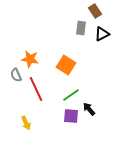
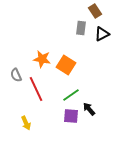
orange star: moved 12 px right
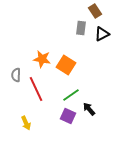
gray semicircle: rotated 24 degrees clockwise
purple square: moved 3 px left; rotated 21 degrees clockwise
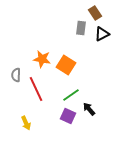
brown rectangle: moved 2 px down
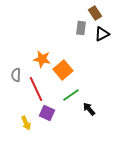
orange square: moved 3 px left, 5 px down; rotated 18 degrees clockwise
purple square: moved 21 px left, 3 px up
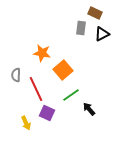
brown rectangle: rotated 32 degrees counterclockwise
orange star: moved 6 px up
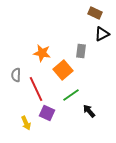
gray rectangle: moved 23 px down
black arrow: moved 2 px down
